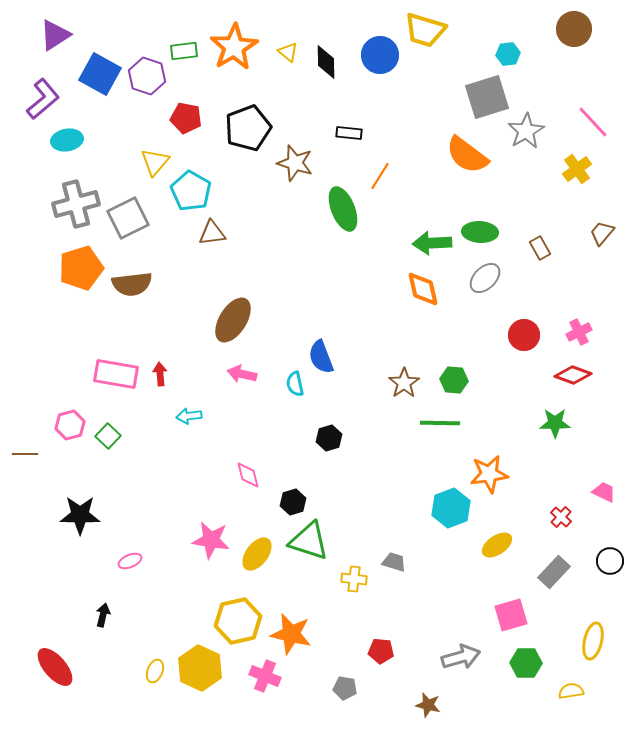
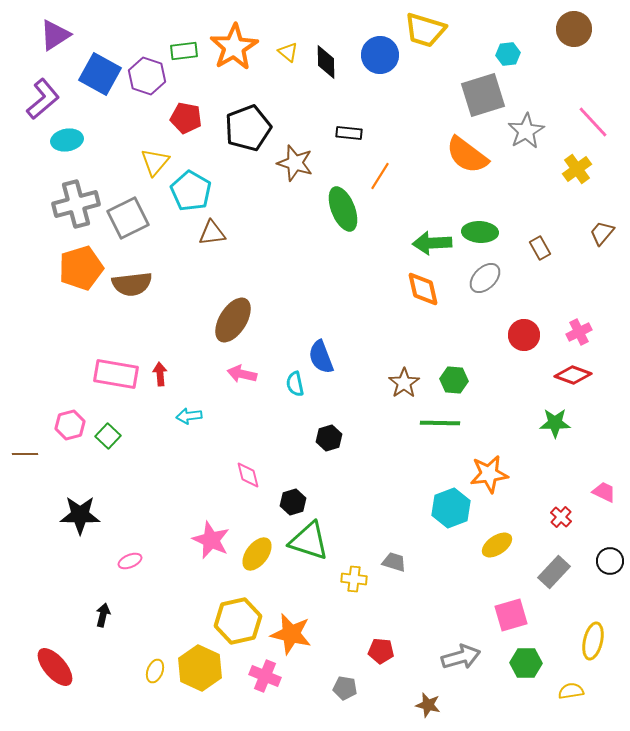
gray square at (487, 97): moved 4 px left, 2 px up
pink star at (211, 540): rotated 15 degrees clockwise
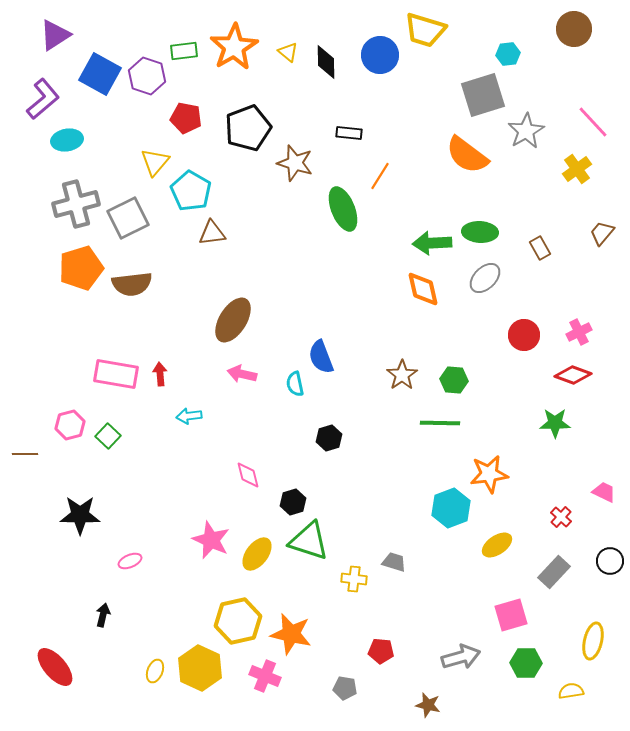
brown star at (404, 383): moved 2 px left, 8 px up
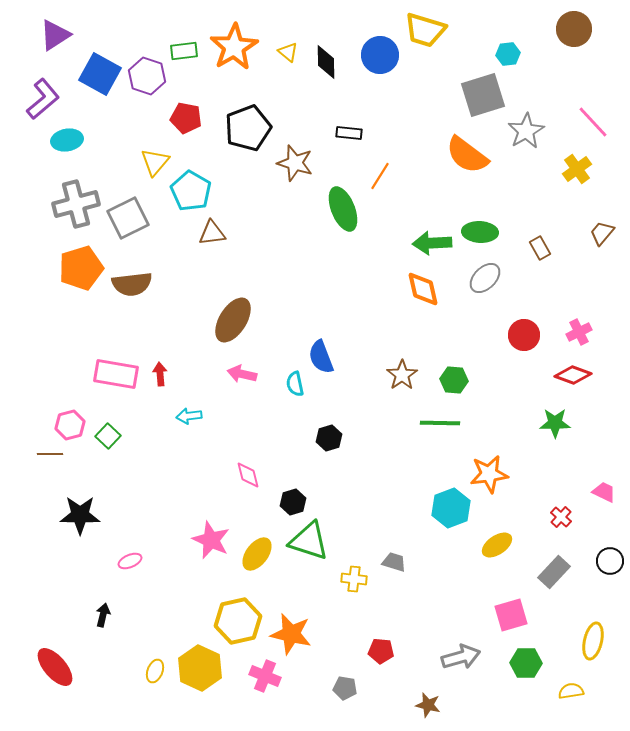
brown line at (25, 454): moved 25 px right
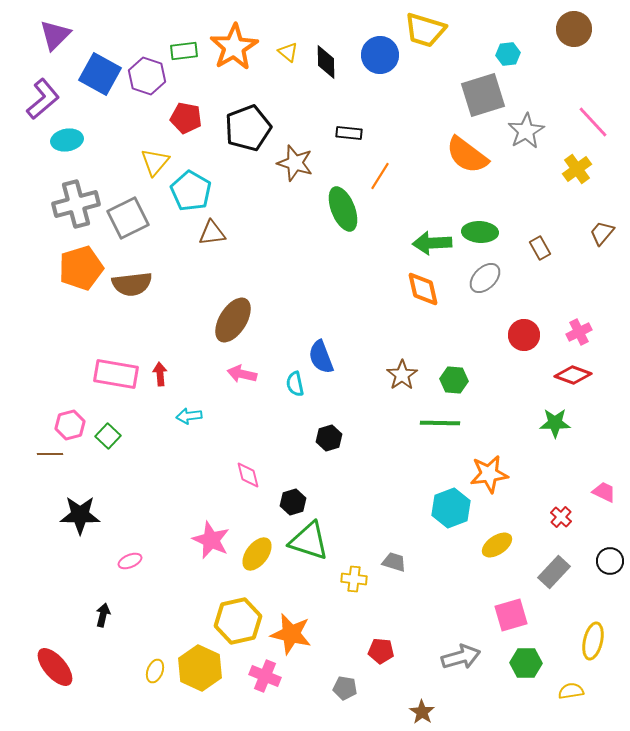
purple triangle at (55, 35): rotated 12 degrees counterclockwise
brown star at (428, 705): moved 6 px left, 7 px down; rotated 20 degrees clockwise
